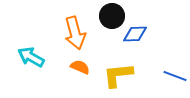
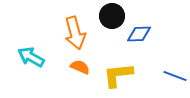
blue diamond: moved 4 px right
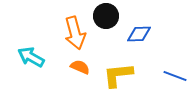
black circle: moved 6 px left
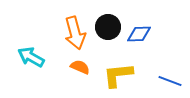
black circle: moved 2 px right, 11 px down
blue line: moved 5 px left, 5 px down
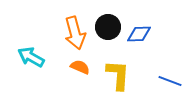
yellow L-shape: rotated 100 degrees clockwise
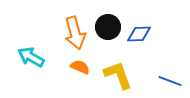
yellow L-shape: rotated 24 degrees counterclockwise
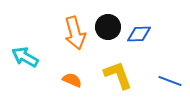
cyan arrow: moved 6 px left
orange semicircle: moved 8 px left, 13 px down
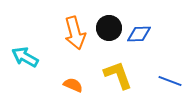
black circle: moved 1 px right, 1 px down
orange semicircle: moved 1 px right, 5 px down
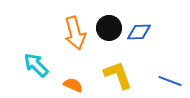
blue diamond: moved 2 px up
cyan arrow: moved 11 px right, 8 px down; rotated 16 degrees clockwise
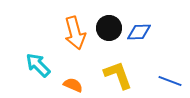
cyan arrow: moved 2 px right
